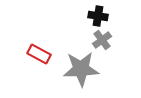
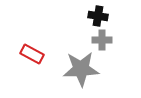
gray cross: rotated 36 degrees clockwise
red rectangle: moved 7 px left
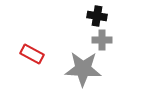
black cross: moved 1 px left
gray star: moved 2 px right; rotated 6 degrees clockwise
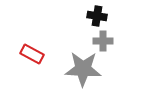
gray cross: moved 1 px right, 1 px down
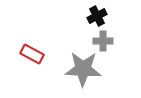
black cross: rotated 36 degrees counterclockwise
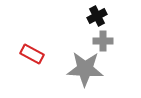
gray star: moved 2 px right
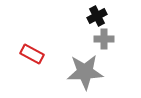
gray cross: moved 1 px right, 2 px up
gray star: moved 3 px down; rotated 6 degrees counterclockwise
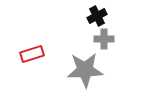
red rectangle: rotated 45 degrees counterclockwise
gray star: moved 2 px up
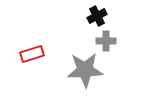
gray cross: moved 2 px right, 2 px down
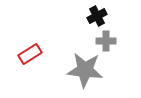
red rectangle: moved 2 px left; rotated 15 degrees counterclockwise
gray star: rotated 9 degrees clockwise
